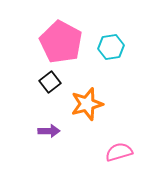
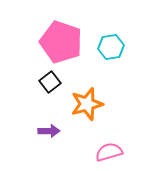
pink pentagon: rotated 9 degrees counterclockwise
pink semicircle: moved 10 px left
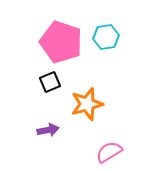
cyan hexagon: moved 5 px left, 10 px up
black square: rotated 15 degrees clockwise
purple arrow: moved 1 px left, 1 px up; rotated 10 degrees counterclockwise
pink semicircle: rotated 16 degrees counterclockwise
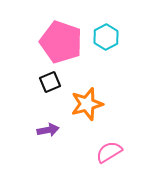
cyan hexagon: rotated 20 degrees counterclockwise
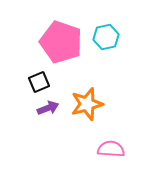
cyan hexagon: rotated 15 degrees clockwise
black square: moved 11 px left
purple arrow: moved 22 px up; rotated 10 degrees counterclockwise
pink semicircle: moved 2 px right, 3 px up; rotated 36 degrees clockwise
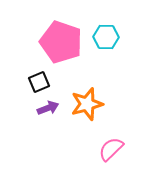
cyan hexagon: rotated 15 degrees clockwise
pink semicircle: rotated 48 degrees counterclockwise
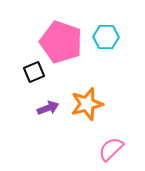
black square: moved 5 px left, 10 px up
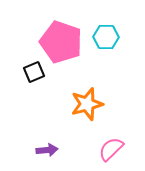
purple arrow: moved 1 px left, 42 px down; rotated 15 degrees clockwise
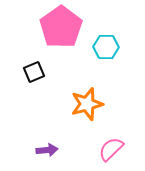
cyan hexagon: moved 10 px down
pink pentagon: moved 15 px up; rotated 18 degrees clockwise
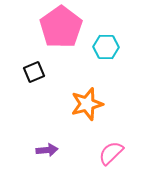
pink semicircle: moved 4 px down
